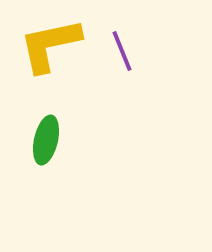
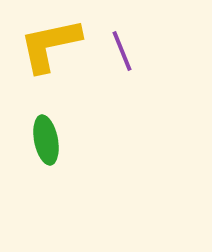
green ellipse: rotated 24 degrees counterclockwise
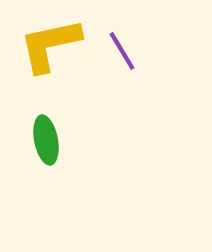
purple line: rotated 9 degrees counterclockwise
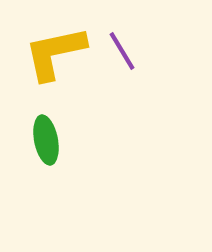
yellow L-shape: moved 5 px right, 8 px down
